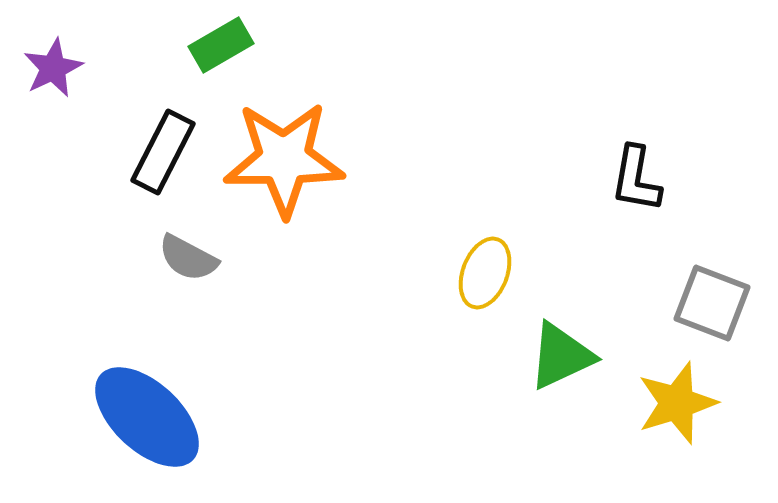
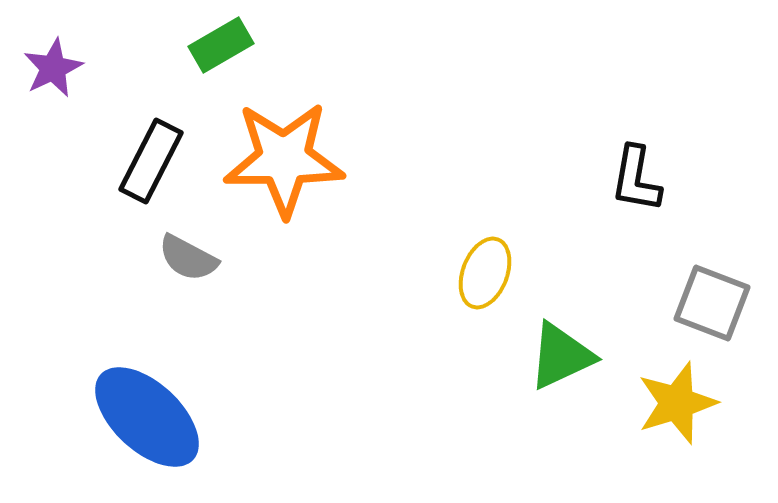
black rectangle: moved 12 px left, 9 px down
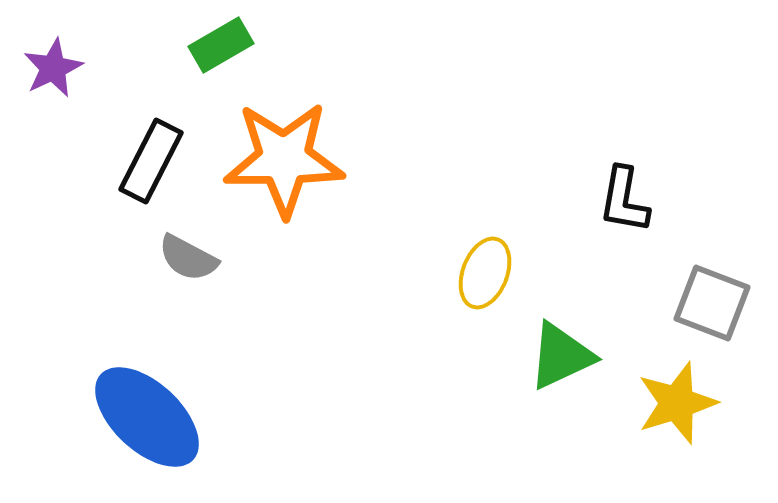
black L-shape: moved 12 px left, 21 px down
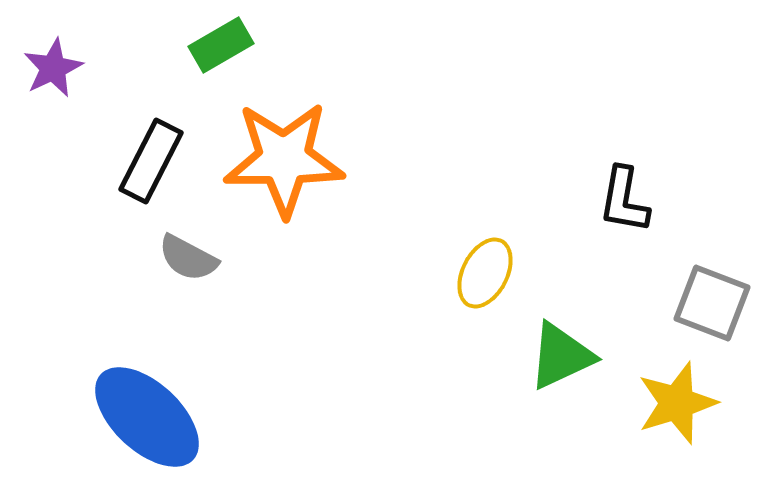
yellow ellipse: rotated 6 degrees clockwise
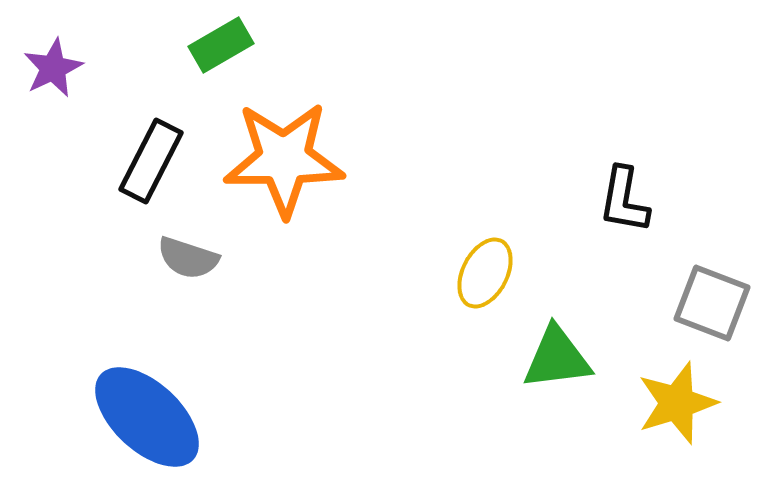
gray semicircle: rotated 10 degrees counterclockwise
green triangle: moved 4 px left, 2 px down; rotated 18 degrees clockwise
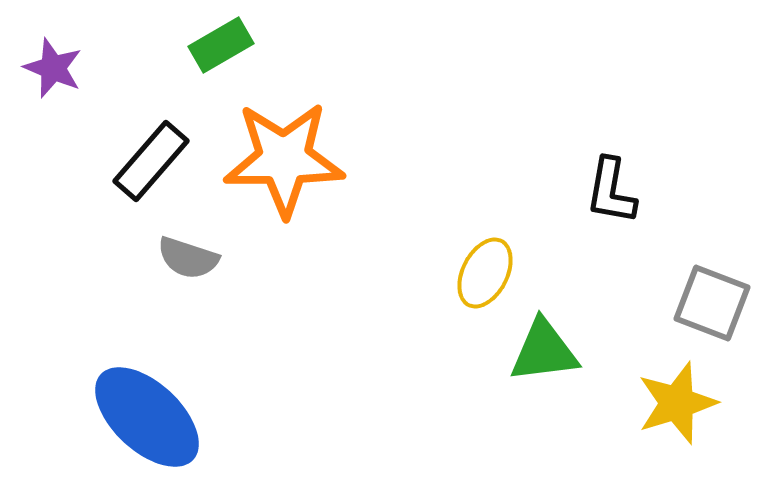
purple star: rotated 24 degrees counterclockwise
black rectangle: rotated 14 degrees clockwise
black L-shape: moved 13 px left, 9 px up
green triangle: moved 13 px left, 7 px up
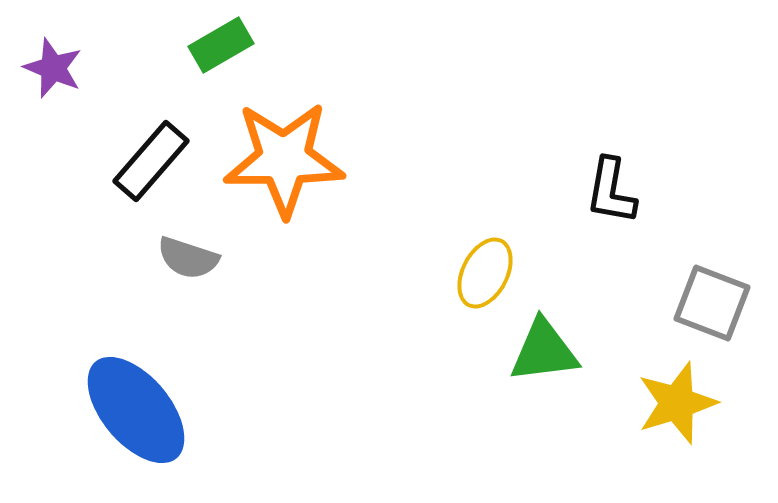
blue ellipse: moved 11 px left, 7 px up; rotated 7 degrees clockwise
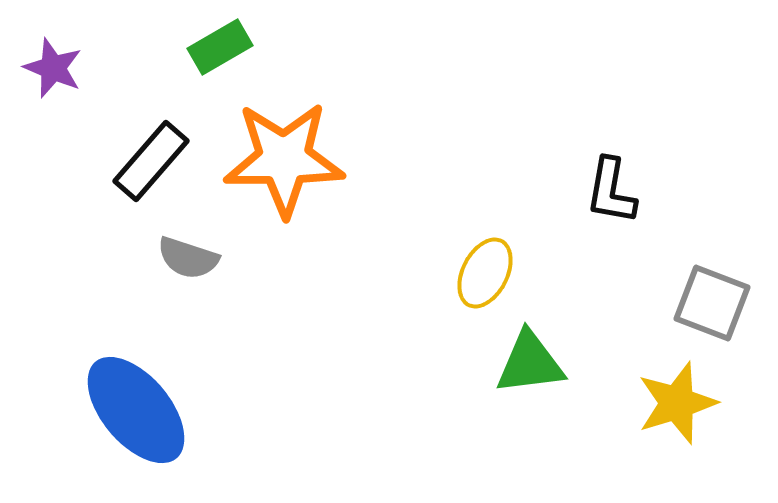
green rectangle: moved 1 px left, 2 px down
green triangle: moved 14 px left, 12 px down
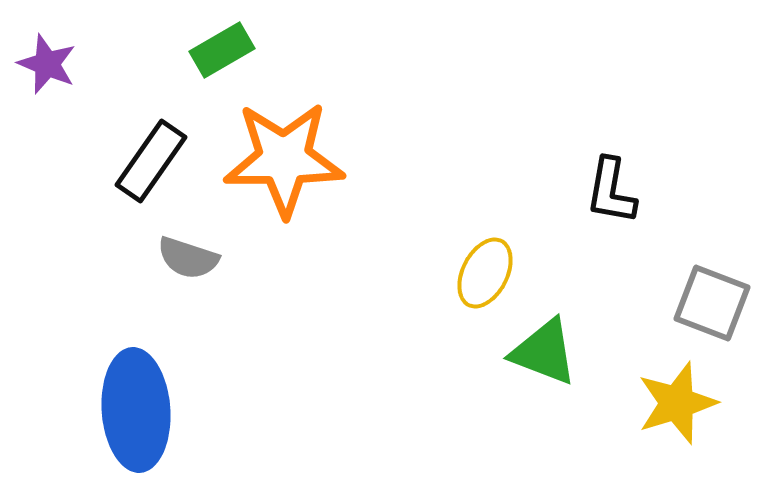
green rectangle: moved 2 px right, 3 px down
purple star: moved 6 px left, 4 px up
black rectangle: rotated 6 degrees counterclockwise
green triangle: moved 14 px right, 11 px up; rotated 28 degrees clockwise
blue ellipse: rotated 36 degrees clockwise
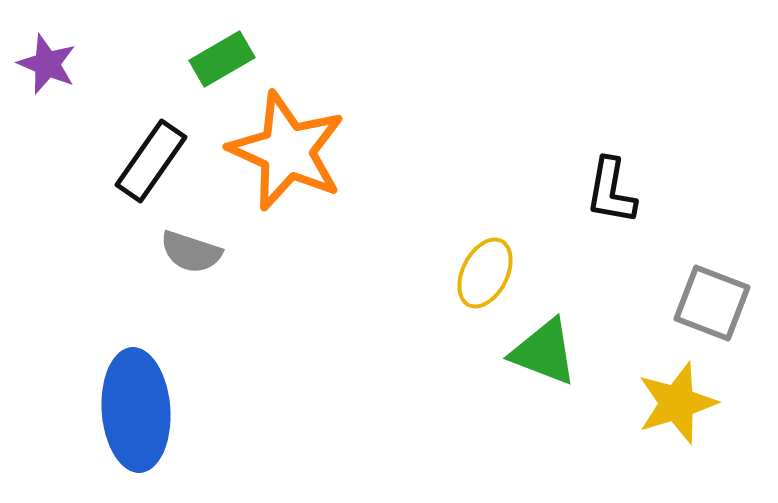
green rectangle: moved 9 px down
orange star: moved 3 px right, 8 px up; rotated 24 degrees clockwise
gray semicircle: moved 3 px right, 6 px up
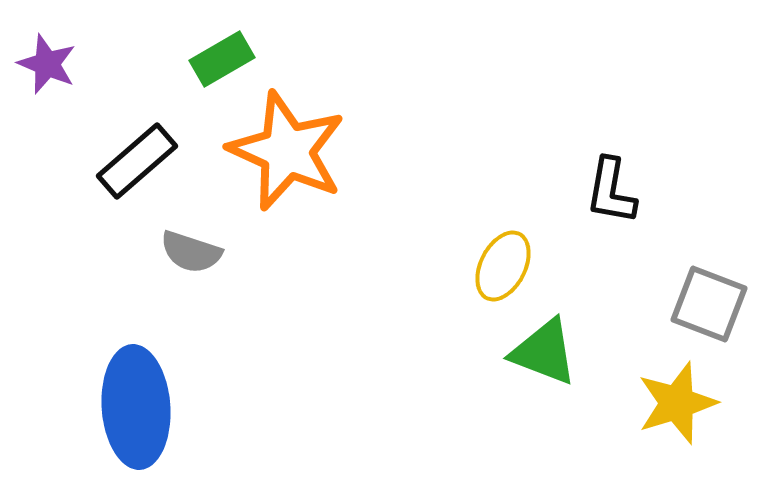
black rectangle: moved 14 px left; rotated 14 degrees clockwise
yellow ellipse: moved 18 px right, 7 px up
gray square: moved 3 px left, 1 px down
blue ellipse: moved 3 px up
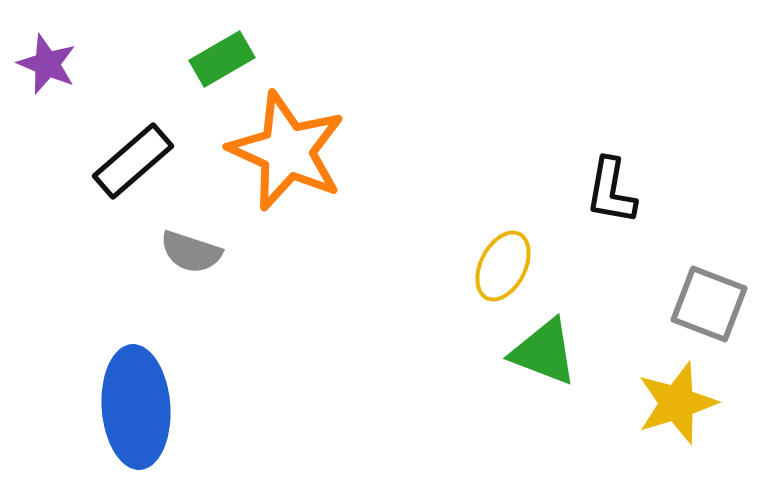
black rectangle: moved 4 px left
